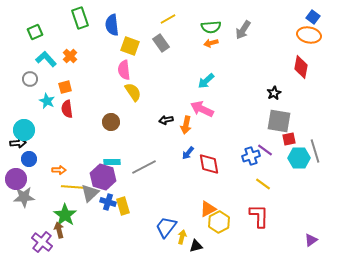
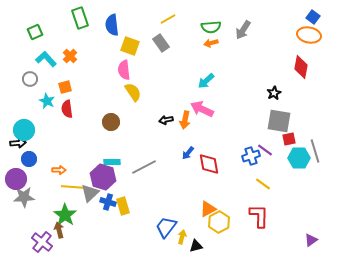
orange arrow at (186, 125): moved 1 px left, 5 px up
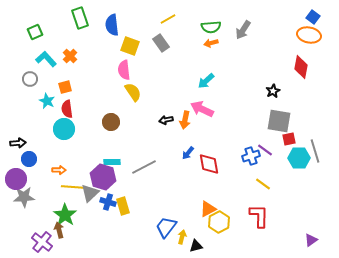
black star at (274, 93): moved 1 px left, 2 px up
cyan circle at (24, 130): moved 40 px right, 1 px up
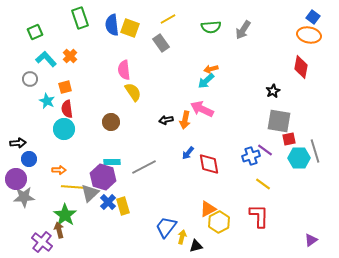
orange arrow at (211, 43): moved 26 px down
yellow square at (130, 46): moved 18 px up
blue cross at (108, 202): rotated 28 degrees clockwise
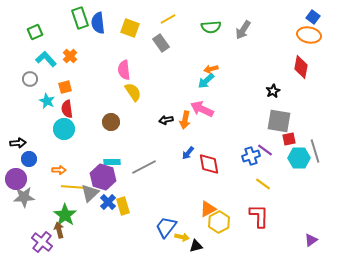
blue semicircle at (112, 25): moved 14 px left, 2 px up
yellow arrow at (182, 237): rotated 88 degrees clockwise
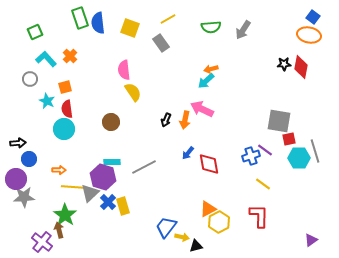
black star at (273, 91): moved 11 px right, 27 px up; rotated 24 degrees clockwise
black arrow at (166, 120): rotated 56 degrees counterclockwise
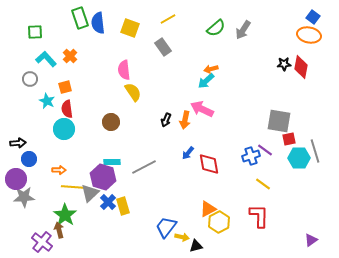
green semicircle at (211, 27): moved 5 px right, 1 px down; rotated 36 degrees counterclockwise
green square at (35, 32): rotated 21 degrees clockwise
gray rectangle at (161, 43): moved 2 px right, 4 px down
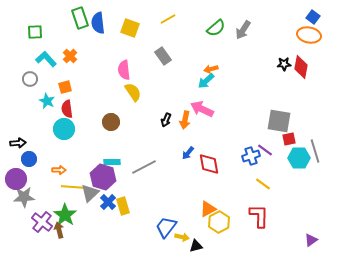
gray rectangle at (163, 47): moved 9 px down
purple cross at (42, 242): moved 20 px up
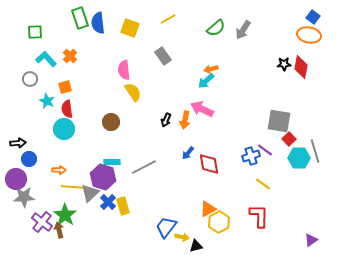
red square at (289, 139): rotated 32 degrees counterclockwise
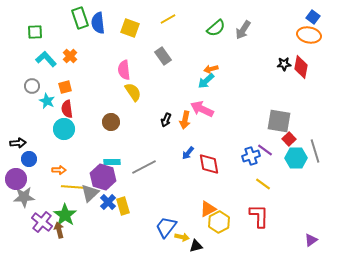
gray circle at (30, 79): moved 2 px right, 7 px down
cyan hexagon at (299, 158): moved 3 px left
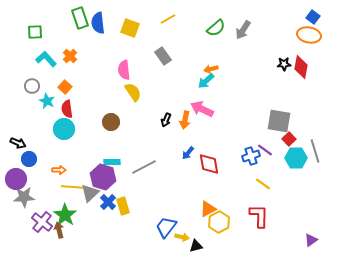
orange square at (65, 87): rotated 32 degrees counterclockwise
black arrow at (18, 143): rotated 28 degrees clockwise
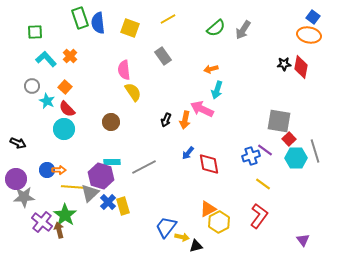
cyan arrow at (206, 81): moved 11 px right, 9 px down; rotated 30 degrees counterclockwise
red semicircle at (67, 109): rotated 36 degrees counterclockwise
blue circle at (29, 159): moved 18 px right, 11 px down
purple hexagon at (103, 177): moved 2 px left, 1 px up
red L-shape at (259, 216): rotated 35 degrees clockwise
purple triangle at (311, 240): moved 8 px left; rotated 32 degrees counterclockwise
